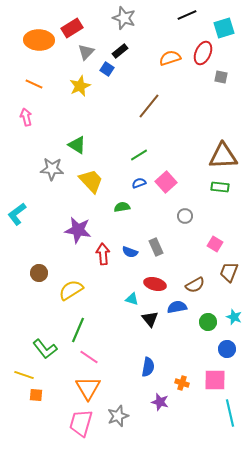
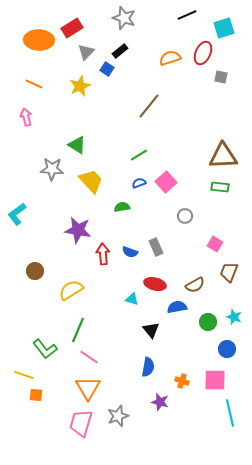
brown circle at (39, 273): moved 4 px left, 2 px up
black triangle at (150, 319): moved 1 px right, 11 px down
orange cross at (182, 383): moved 2 px up
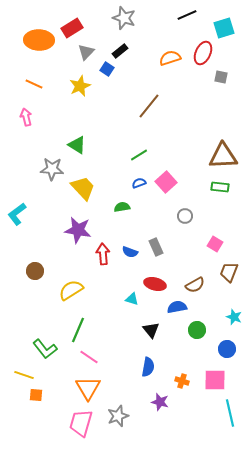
yellow trapezoid at (91, 181): moved 8 px left, 7 px down
green circle at (208, 322): moved 11 px left, 8 px down
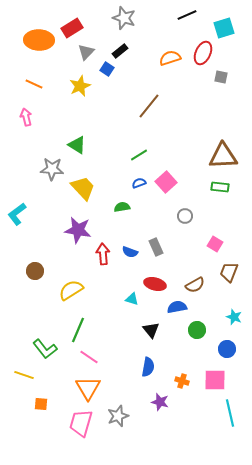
orange square at (36, 395): moved 5 px right, 9 px down
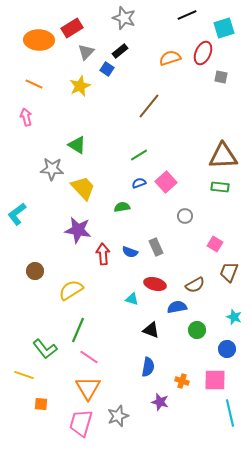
black triangle at (151, 330): rotated 30 degrees counterclockwise
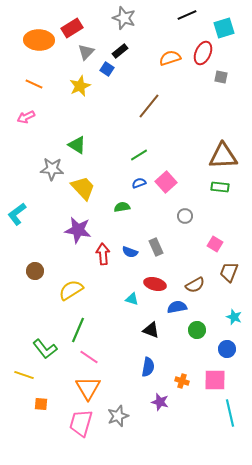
pink arrow at (26, 117): rotated 102 degrees counterclockwise
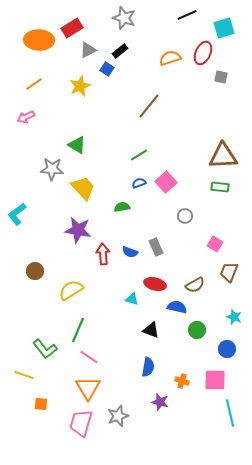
gray triangle at (86, 52): moved 2 px right, 2 px up; rotated 18 degrees clockwise
orange line at (34, 84): rotated 60 degrees counterclockwise
blue semicircle at (177, 307): rotated 24 degrees clockwise
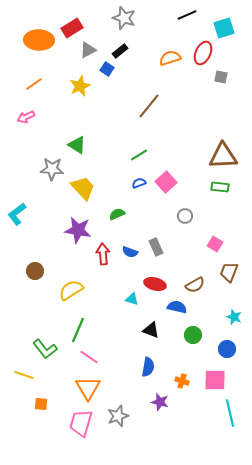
green semicircle at (122, 207): moved 5 px left, 7 px down; rotated 14 degrees counterclockwise
green circle at (197, 330): moved 4 px left, 5 px down
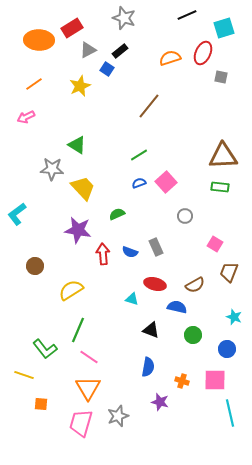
brown circle at (35, 271): moved 5 px up
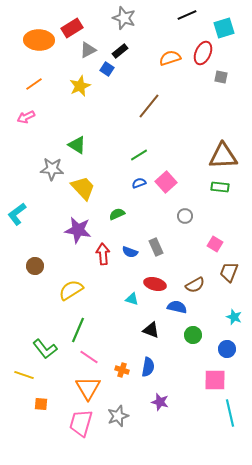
orange cross at (182, 381): moved 60 px left, 11 px up
